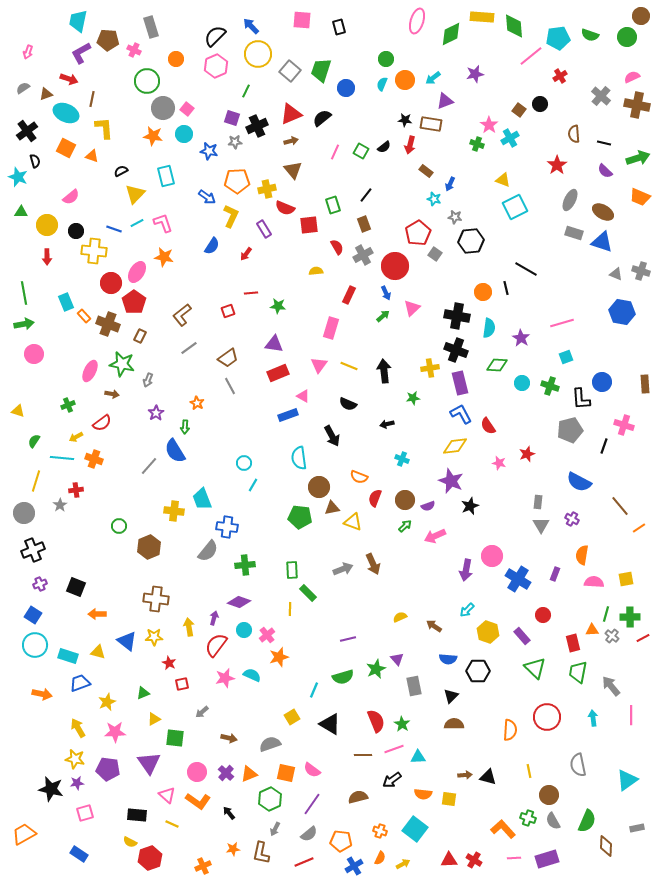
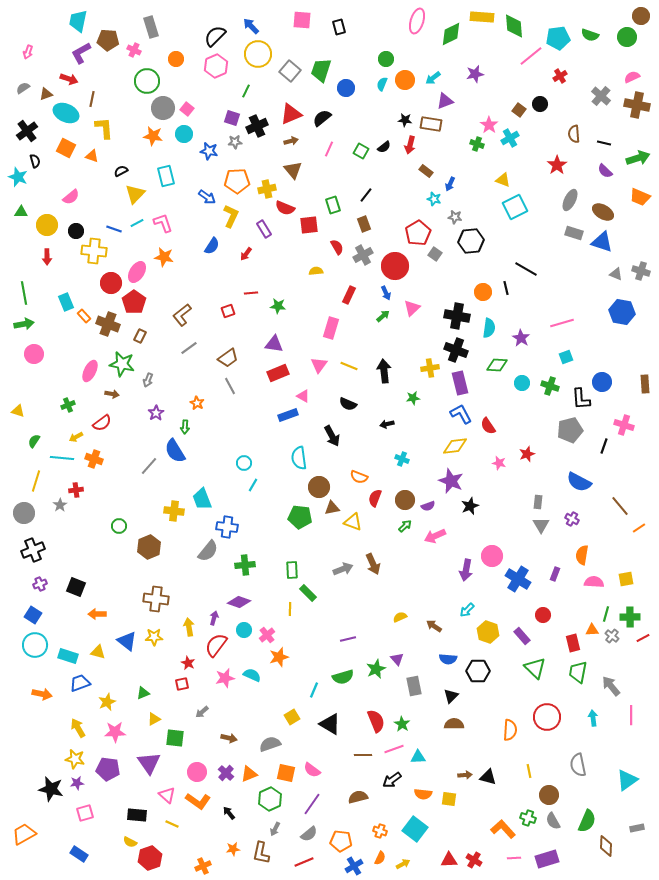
pink line at (335, 152): moved 6 px left, 3 px up
red star at (169, 663): moved 19 px right
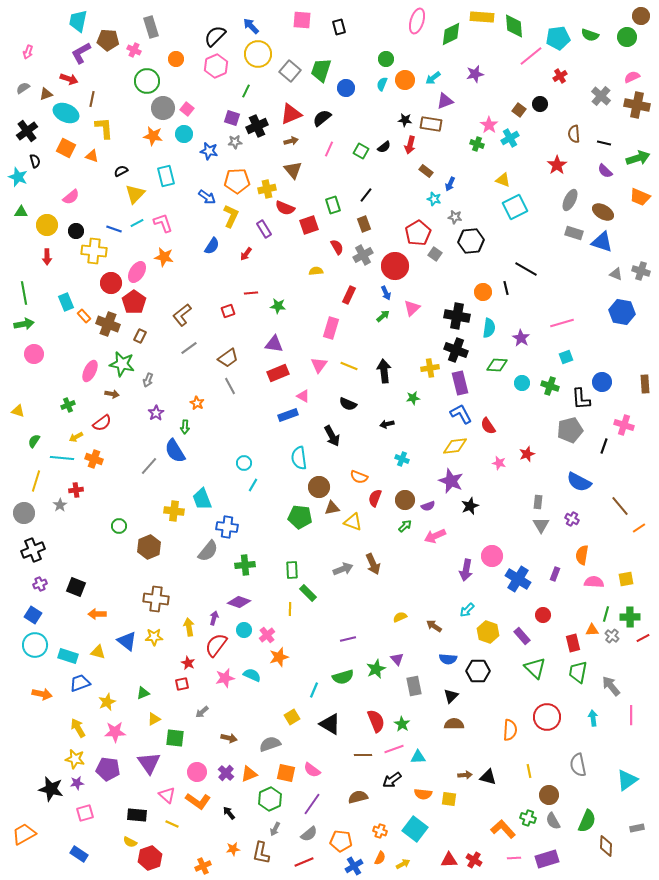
red square at (309, 225): rotated 12 degrees counterclockwise
